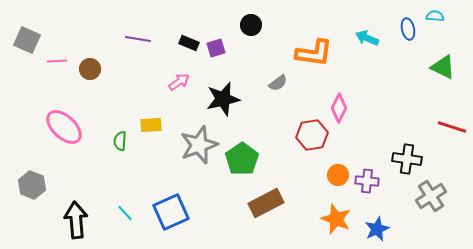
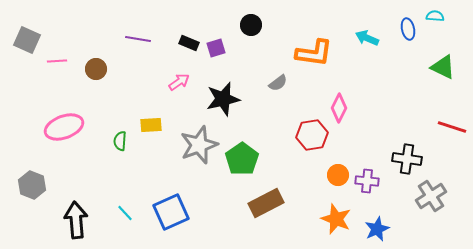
brown circle: moved 6 px right
pink ellipse: rotated 63 degrees counterclockwise
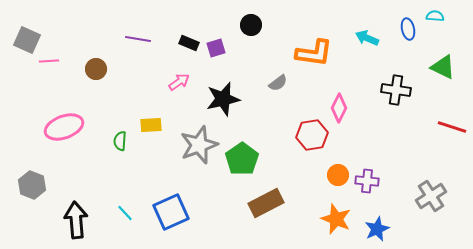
pink line: moved 8 px left
black cross: moved 11 px left, 69 px up
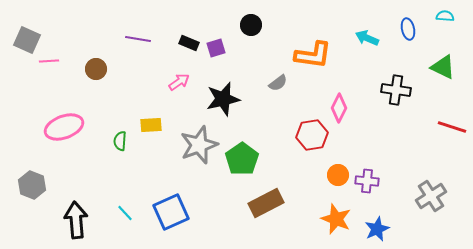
cyan semicircle: moved 10 px right
orange L-shape: moved 1 px left, 2 px down
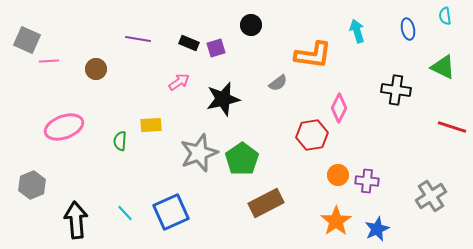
cyan semicircle: rotated 102 degrees counterclockwise
cyan arrow: moved 10 px left, 7 px up; rotated 50 degrees clockwise
gray star: moved 8 px down
gray hexagon: rotated 16 degrees clockwise
orange star: moved 2 px down; rotated 16 degrees clockwise
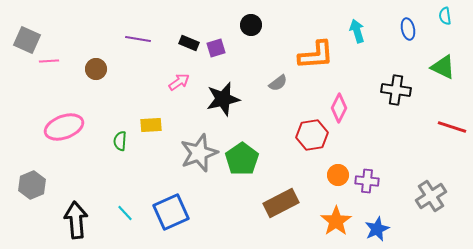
orange L-shape: moved 3 px right; rotated 12 degrees counterclockwise
brown rectangle: moved 15 px right
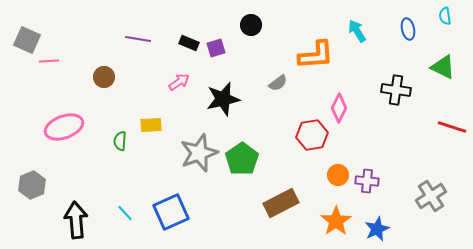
cyan arrow: rotated 15 degrees counterclockwise
brown circle: moved 8 px right, 8 px down
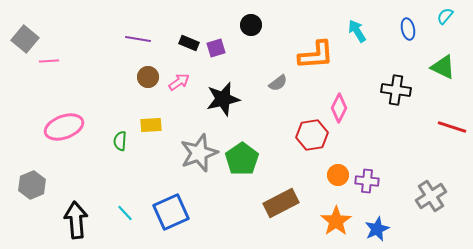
cyan semicircle: rotated 48 degrees clockwise
gray square: moved 2 px left, 1 px up; rotated 16 degrees clockwise
brown circle: moved 44 px right
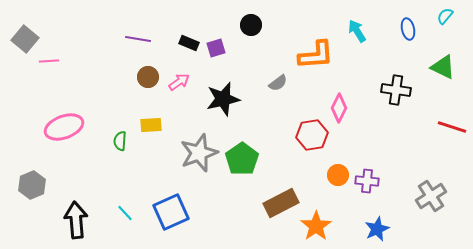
orange star: moved 20 px left, 5 px down
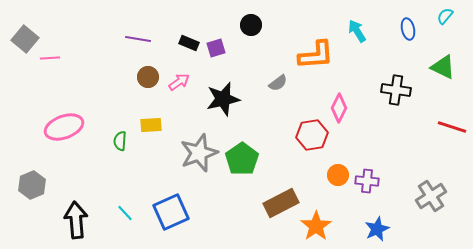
pink line: moved 1 px right, 3 px up
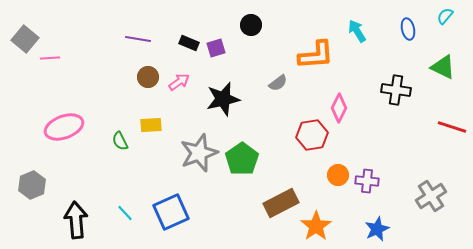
green semicircle: rotated 30 degrees counterclockwise
